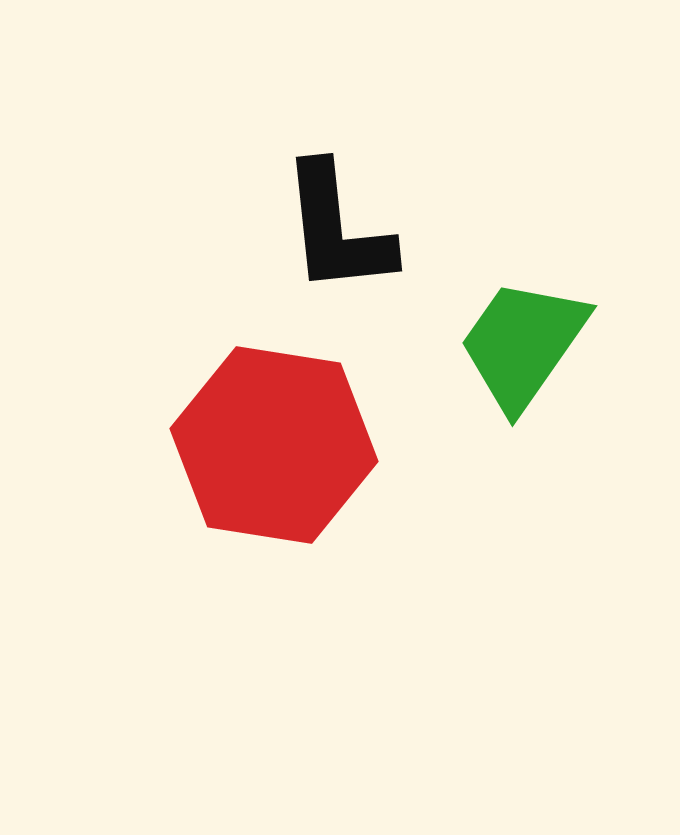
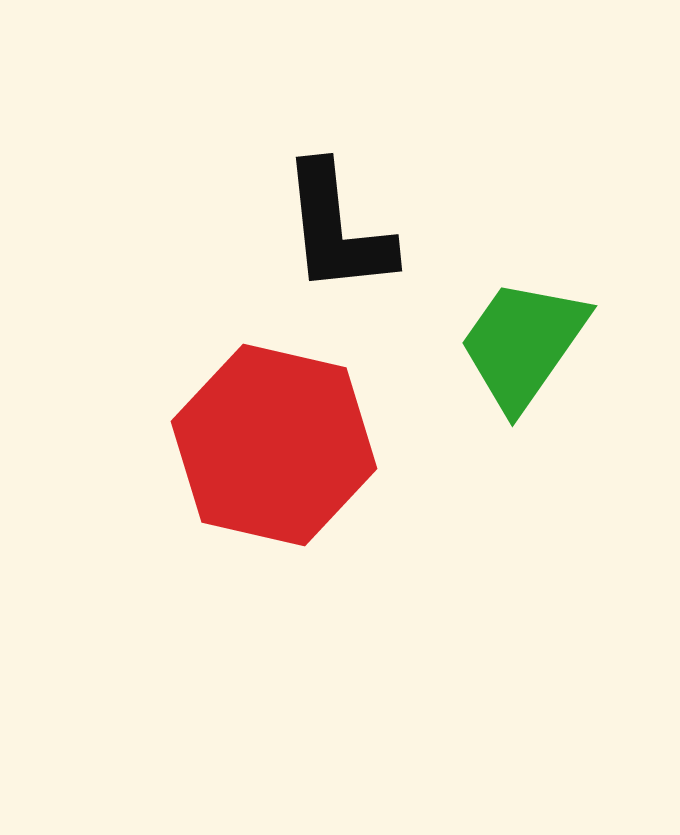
red hexagon: rotated 4 degrees clockwise
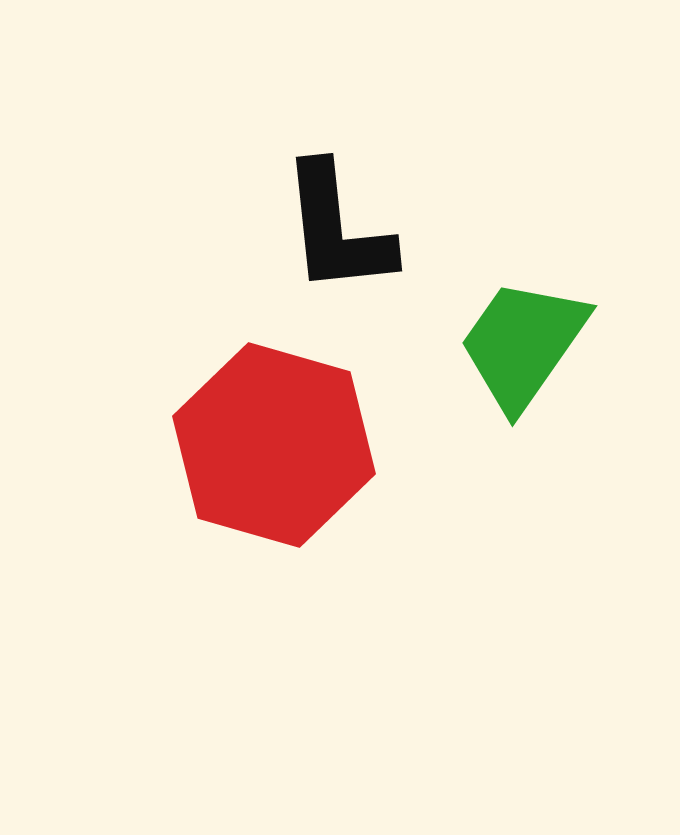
red hexagon: rotated 3 degrees clockwise
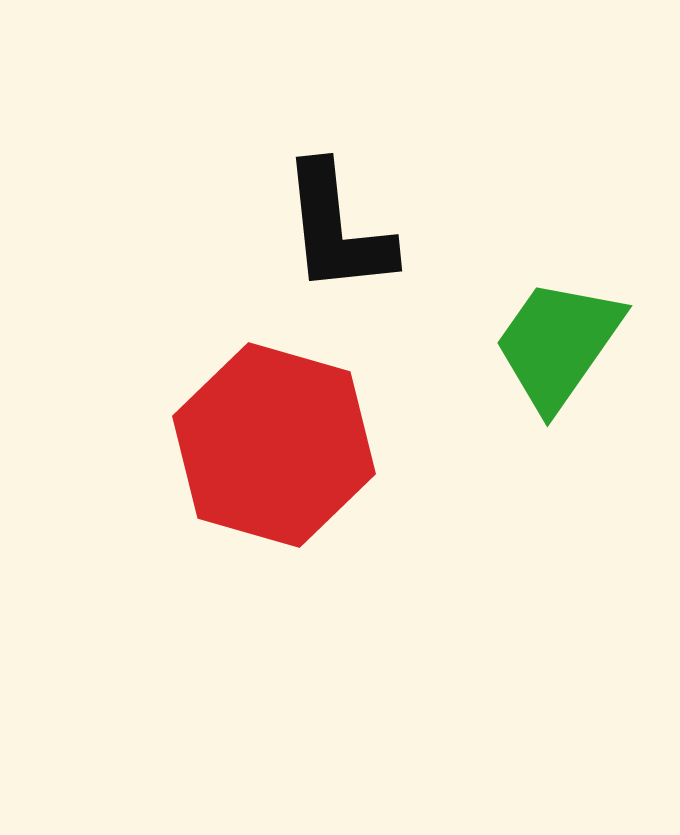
green trapezoid: moved 35 px right
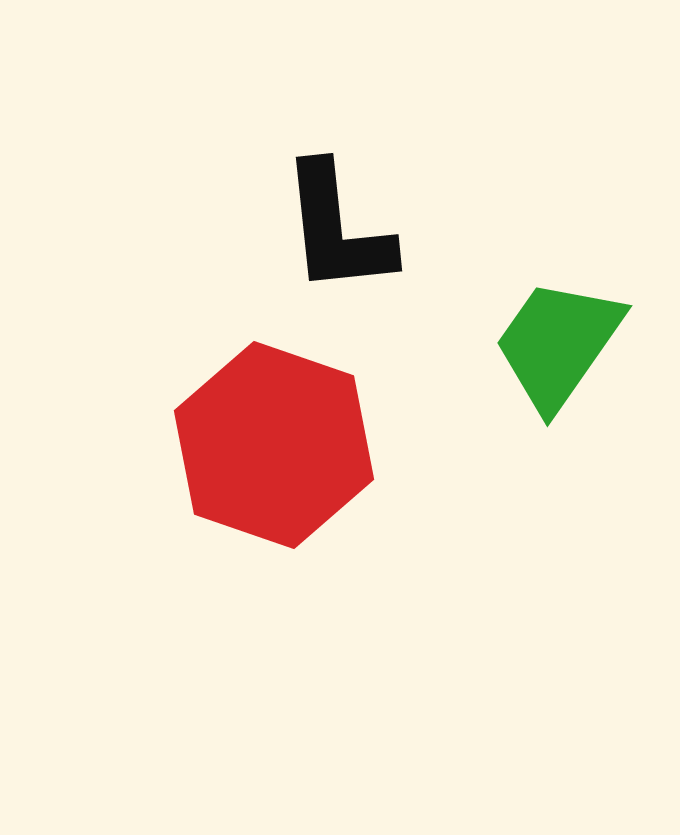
red hexagon: rotated 3 degrees clockwise
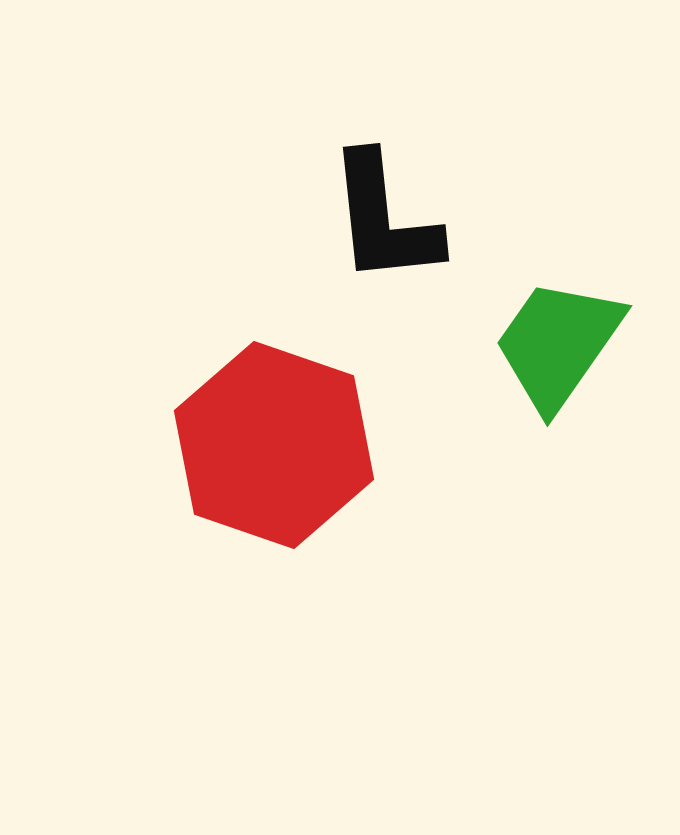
black L-shape: moved 47 px right, 10 px up
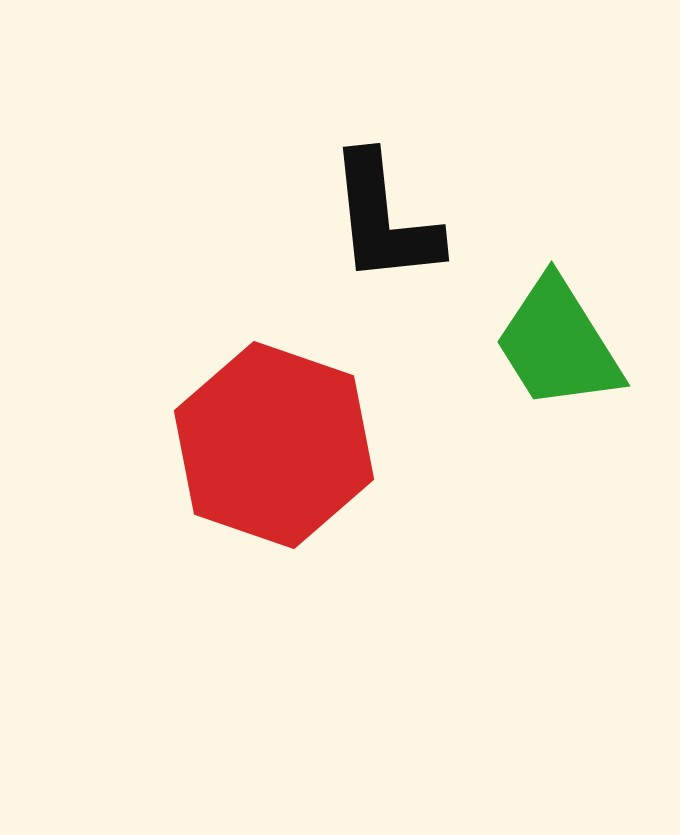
green trapezoid: rotated 67 degrees counterclockwise
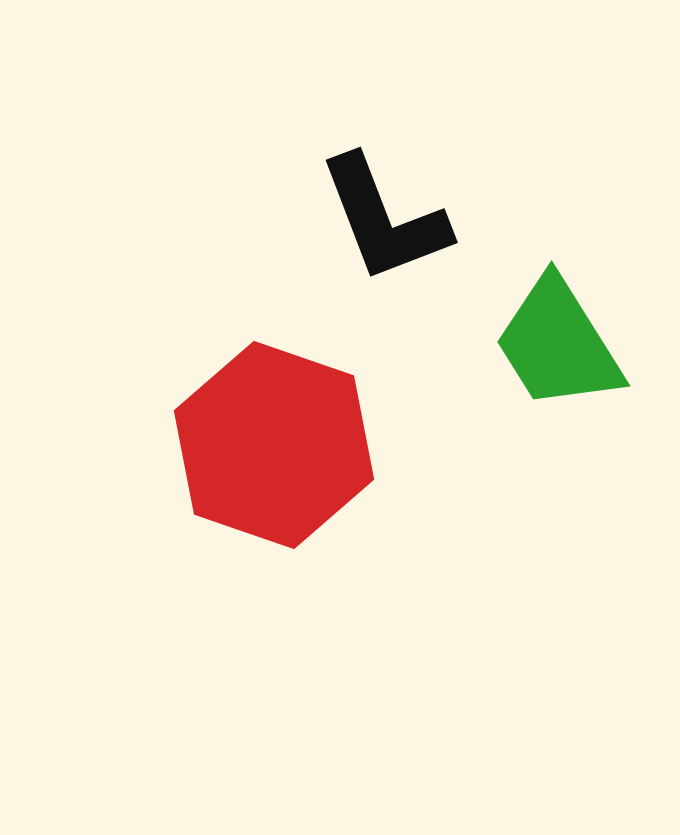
black L-shape: rotated 15 degrees counterclockwise
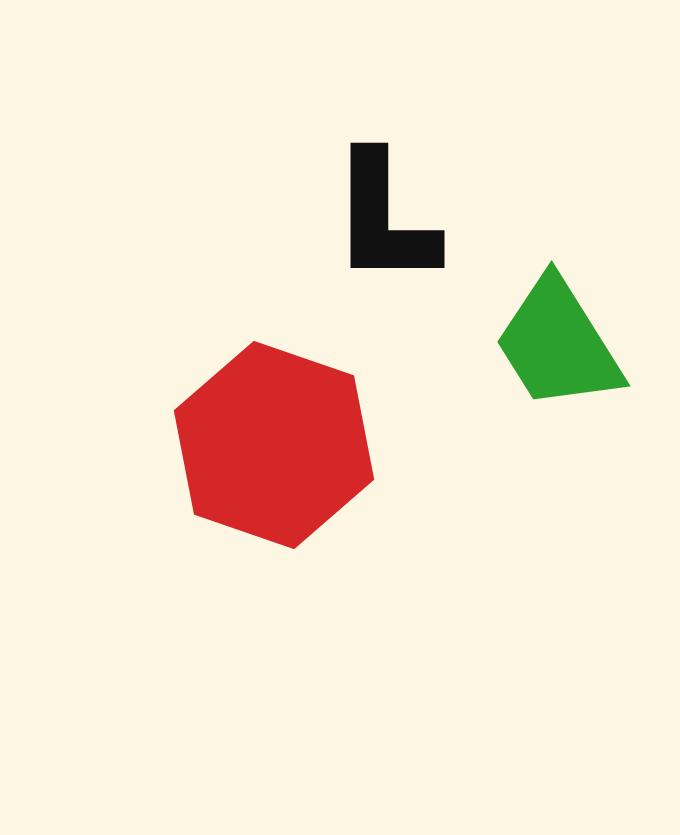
black L-shape: rotated 21 degrees clockwise
